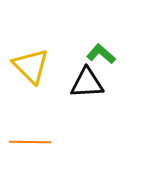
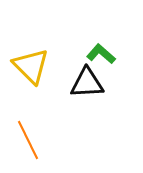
orange line: moved 2 px left, 2 px up; rotated 63 degrees clockwise
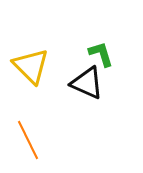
green L-shape: rotated 32 degrees clockwise
black triangle: rotated 27 degrees clockwise
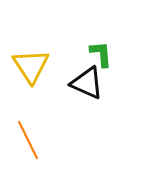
green L-shape: rotated 12 degrees clockwise
yellow triangle: rotated 12 degrees clockwise
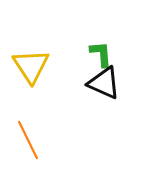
black triangle: moved 17 px right
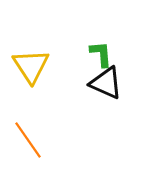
black triangle: moved 2 px right
orange line: rotated 9 degrees counterclockwise
